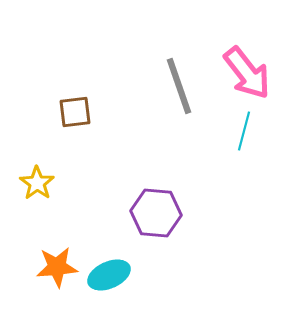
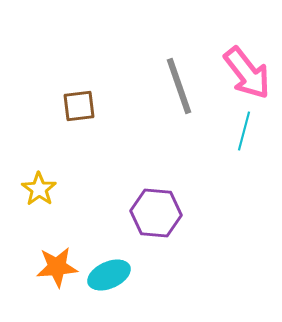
brown square: moved 4 px right, 6 px up
yellow star: moved 2 px right, 6 px down
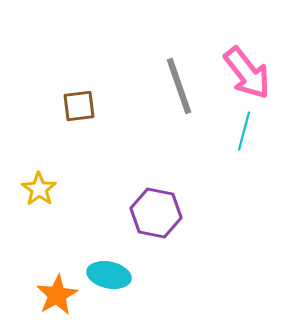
purple hexagon: rotated 6 degrees clockwise
orange star: moved 28 px down; rotated 24 degrees counterclockwise
cyan ellipse: rotated 36 degrees clockwise
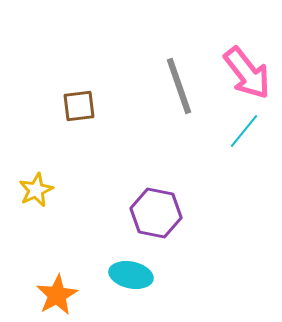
cyan line: rotated 24 degrees clockwise
yellow star: moved 3 px left, 1 px down; rotated 12 degrees clockwise
cyan ellipse: moved 22 px right
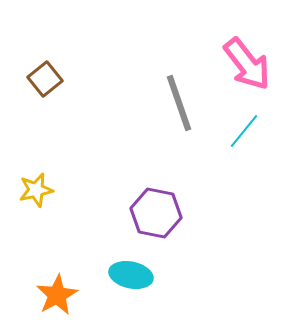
pink arrow: moved 9 px up
gray line: moved 17 px down
brown square: moved 34 px left, 27 px up; rotated 32 degrees counterclockwise
yellow star: rotated 12 degrees clockwise
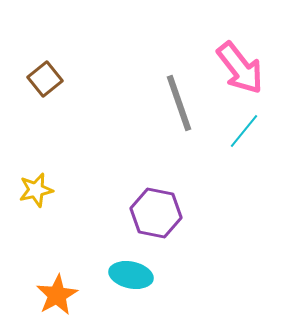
pink arrow: moved 7 px left, 4 px down
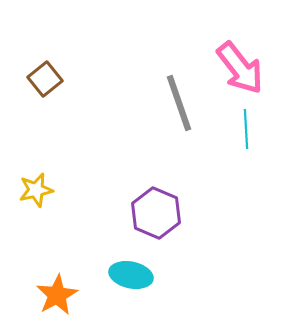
cyan line: moved 2 px right, 2 px up; rotated 42 degrees counterclockwise
purple hexagon: rotated 12 degrees clockwise
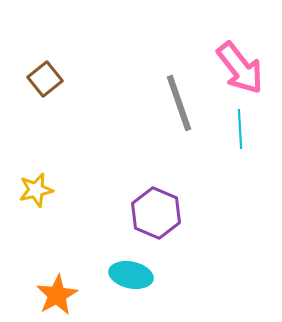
cyan line: moved 6 px left
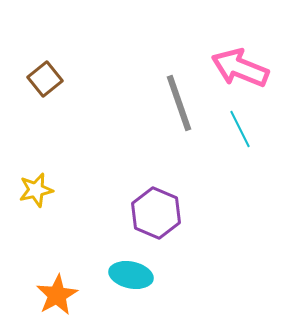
pink arrow: rotated 150 degrees clockwise
cyan line: rotated 24 degrees counterclockwise
